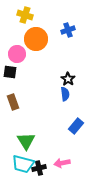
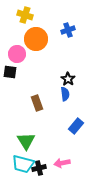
brown rectangle: moved 24 px right, 1 px down
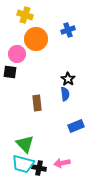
brown rectangle: rotated 14 degrees clockwise
blue rectangle: rotated 28 degrees clockwise
green triangle: moved 1 px left, 3 px down; rotated 12 degrees counterclockwise
black cross: rotated 24 degrees clockwise
